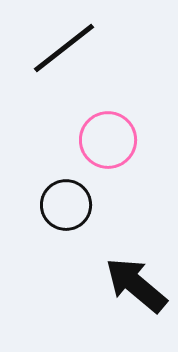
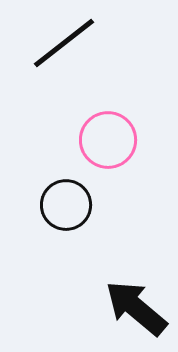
black line: moved 5 px up
black arrow: moved 23 px down
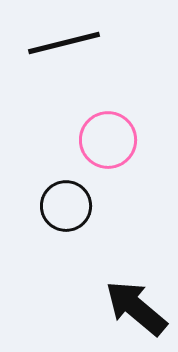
black line: rotated 24 degrees clockwise
black circle: moved 1 px down
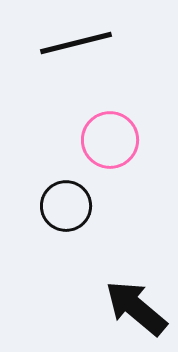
black line: moved 12 px right
pink circle: moved 2 px right
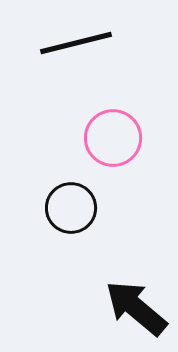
pink circle: moved 3 px right, 2 px up
black circle: moved 5 px right, 2 px down
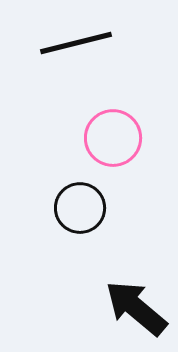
black circle: moved 9 px right
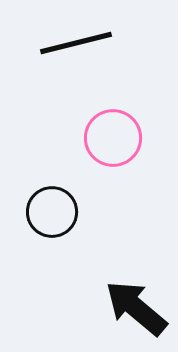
black circle: moved 28 px left, 4 px down
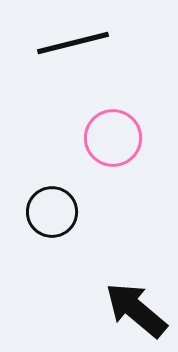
black line: moved 3 px left
black arrow: moved 2 px down
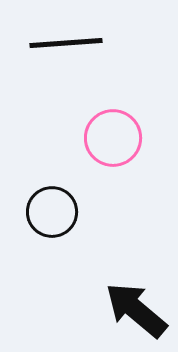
black line: moved 7 px left; rotated 10 degrees clockwise
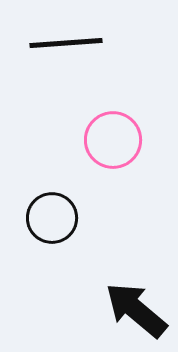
pink circle: moved 2 px down
black circle: moved 6 px down
